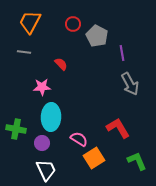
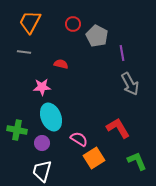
red semicircle: rotated 32 degrees counterclockwise
cyan ellipse: rotated 24 degrees counterclockwise
green cross: moved 1 px right, 1 px down
white trapezoid: moved 4 px left, 1 px down; rotated 140 degrees counterclockwise
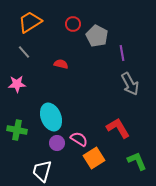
orange trapezoid: rotated 30 degrees clockwise
gray line: rotated 40 degrees clockwise
pink star: moved 25 px left, 3 px up
purple circle: moved 15 px right
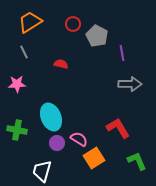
gray line: rotated 16 degrees clockwise
gray arrow: rotated 60 degrees counterclockwise
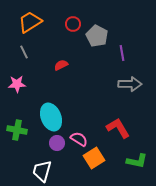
red semicircle: moved 1 px down; rotated 40 degrees counterclockwise
green L-shape: rotated 125 degrees clockwise
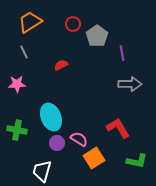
gray pentagon: rotated 10 degrees clockwise
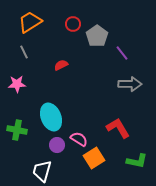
purple line: rotated 28 degrees counterclockwise
purple circle: moved 2 px down
